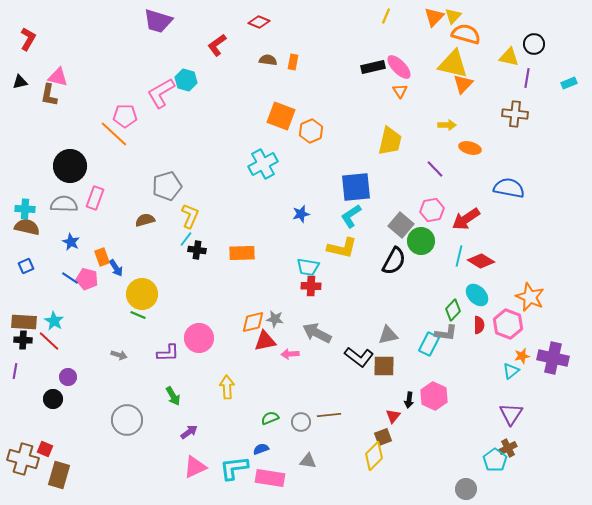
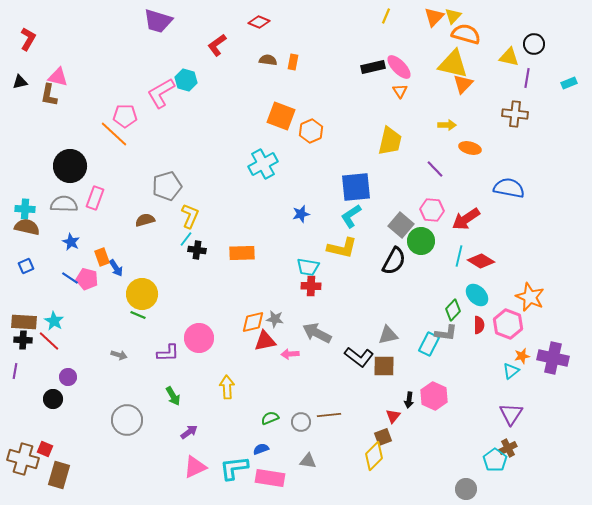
pink hexagon at (432, 210): rotated 15 degrees clockwise
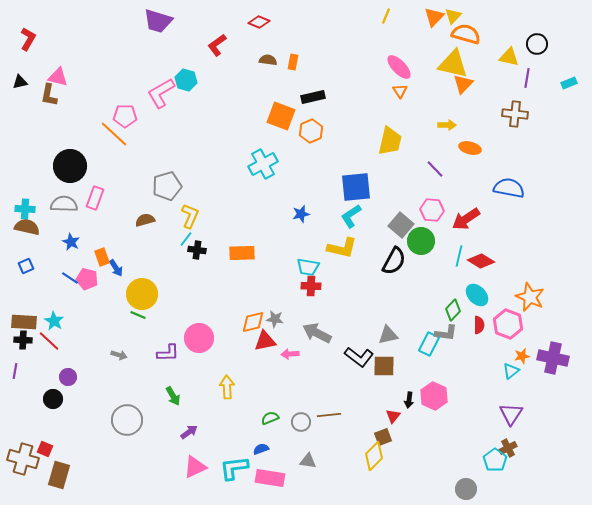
black circle at (534, 44): moved 3 px right
black rectangle at (373, 67): moved 60 px left, 30 px down
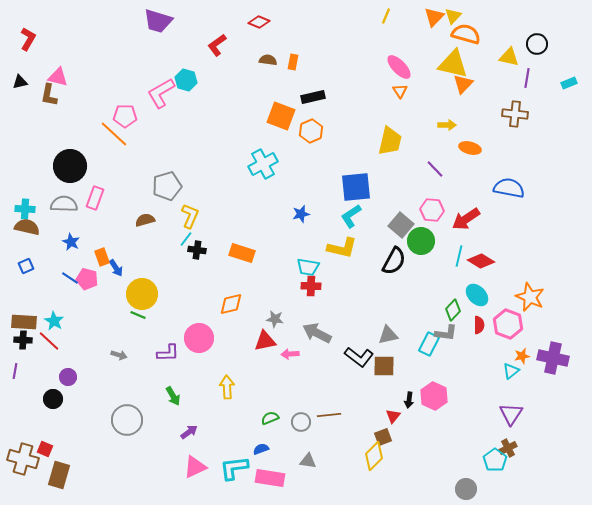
orange rectangle at (242, 253): rotated 20 degrees clockwise
orange diamond at (253, 322): moved 22 px left, 18 px up
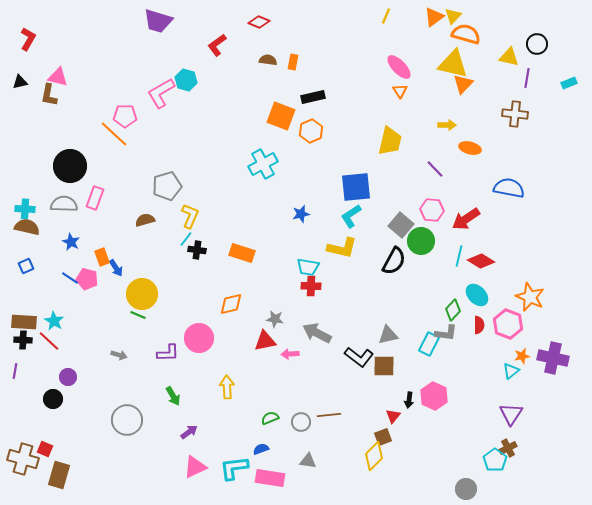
orange triangle at (434, 17): rotated 10 degrees clockwise
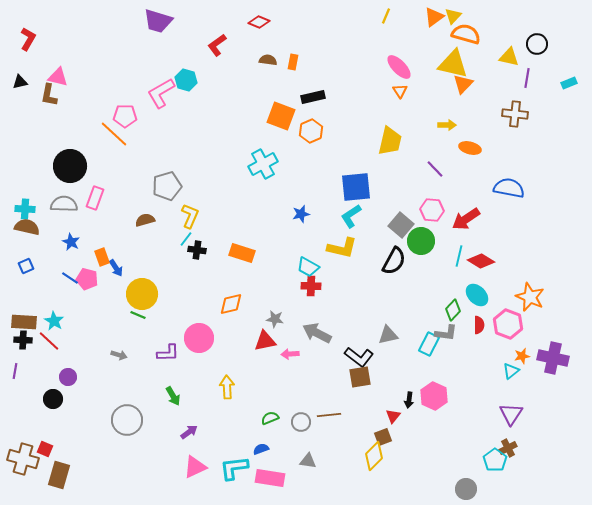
cyan trapezoid at (308, 267): rotated 20 degrees clockwise
brown square at (384, 366): moved 24 px left, 11 px down; rotated 10 degrees counterclockwise
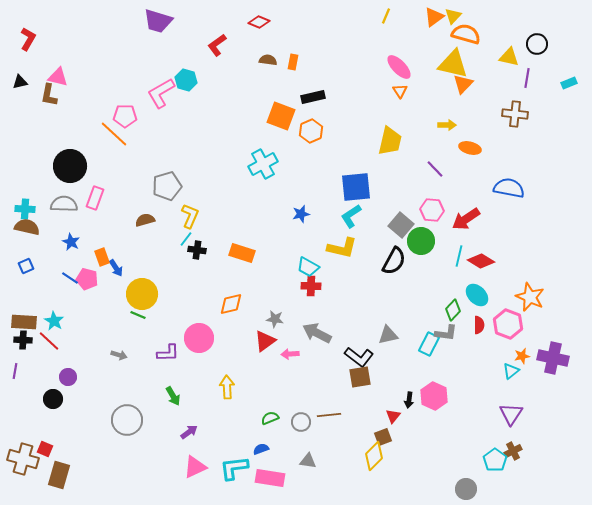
red triangle at (265, 341): rotated 25 degrees counterclockwise
brown cross at (508, 448): moved 5 px right, 3 px down
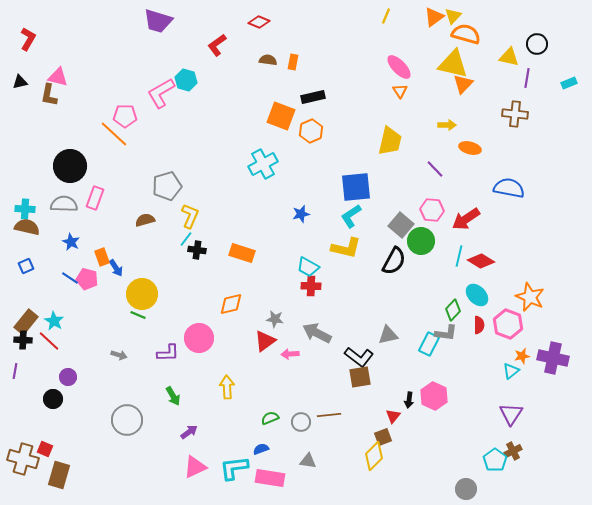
yellow L-shape at (342, 248): moved 4 px right
brown rectangle at (24, 322): moved 2 px right; rotated 55 degrees counterclockwise
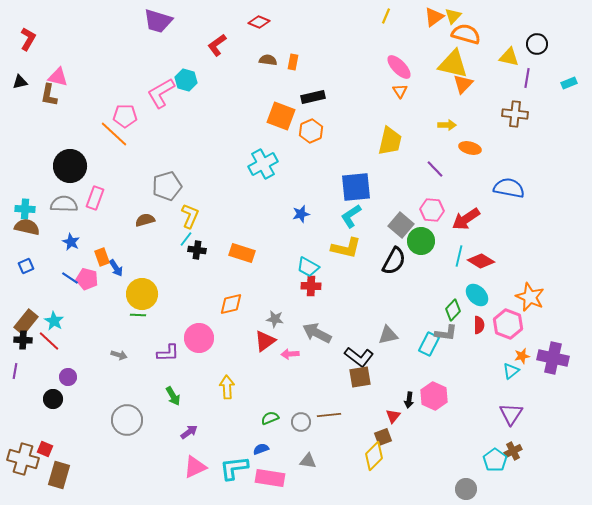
green line at (138, 315): rotated 21 degrees counterclockwise
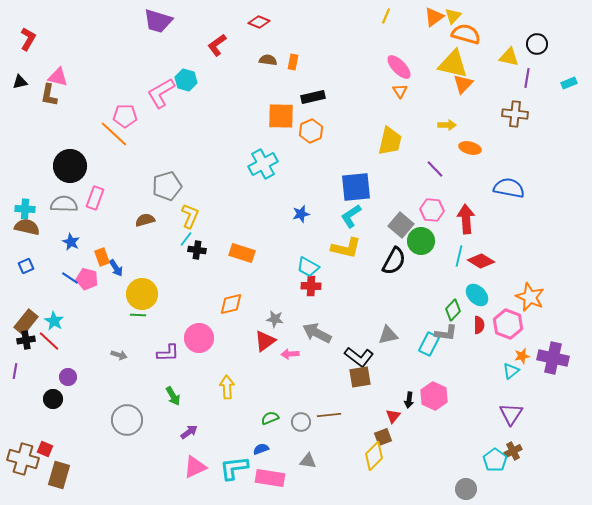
orange square at (281, 116): rotated 20 degrees counterclockwise
red arrow at (466, 219): rotated 120 degrees clockwise
black cross at (23, 340): moved 3 px right; rotated 12 degrees counterclockwise
